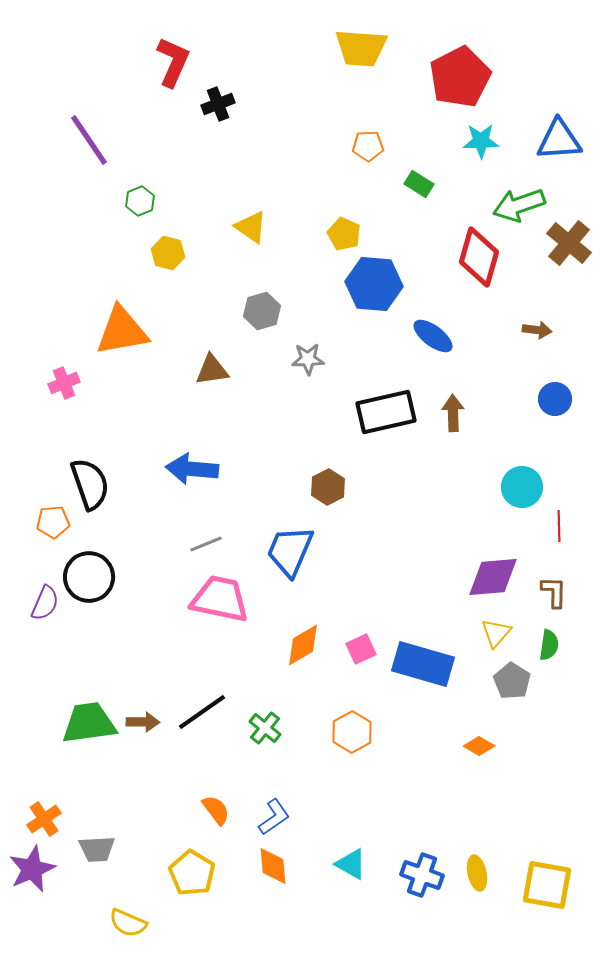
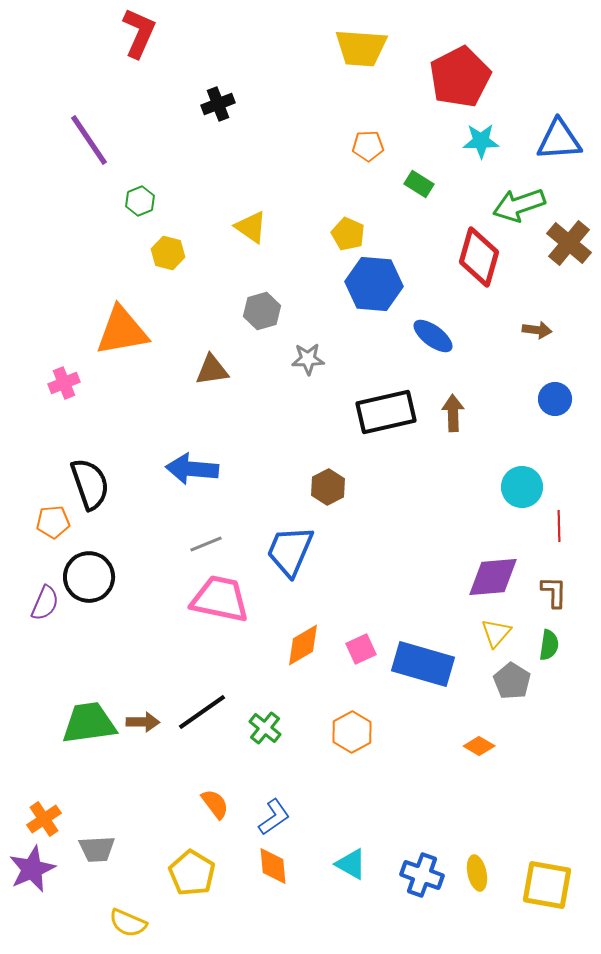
red L-shape at (173, 62): moved 34 px left, 29 px up
yellow pentagon at (344, 234): moved 4 px right
orange semicircle at (216, 810): moved 1 px left, 6 px up
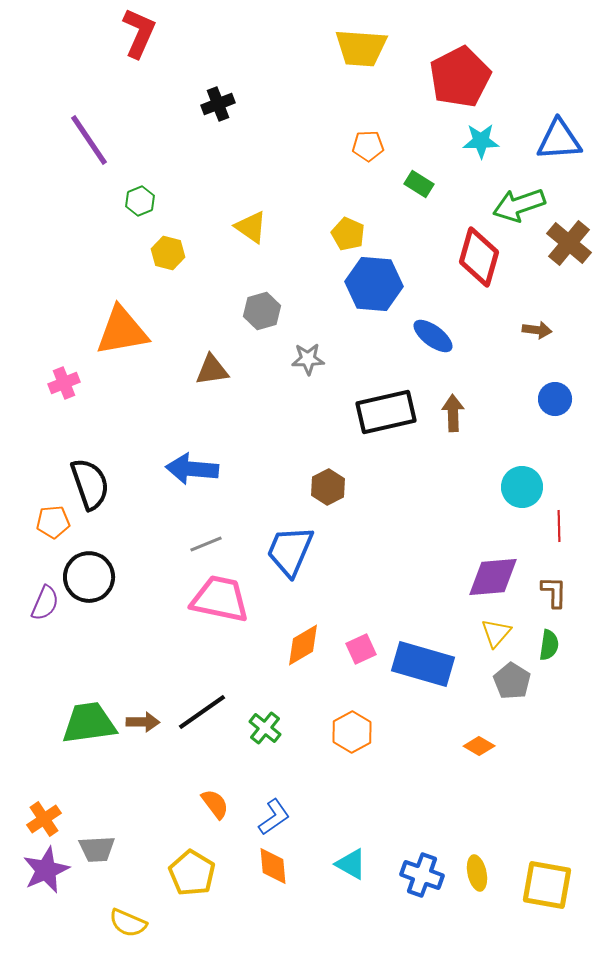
purple star at (32, 869): moved 14 px right, 1 px down
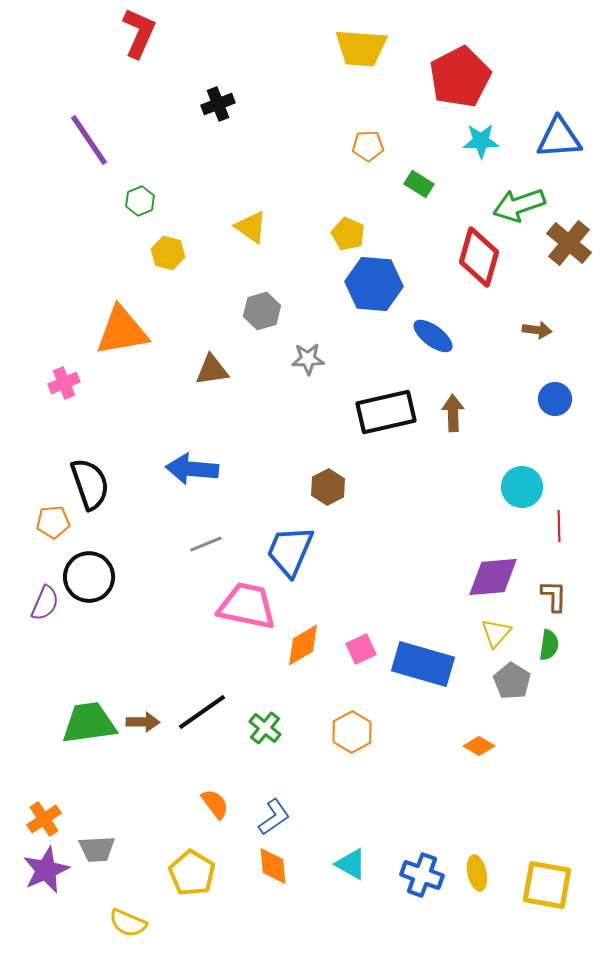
blue triangle at (559, 140): moved 2 px up
brown L-shape at (554, 592): moved 4 px down
pink trapezoid at (220, 599): moved 27 px right, 7 px down
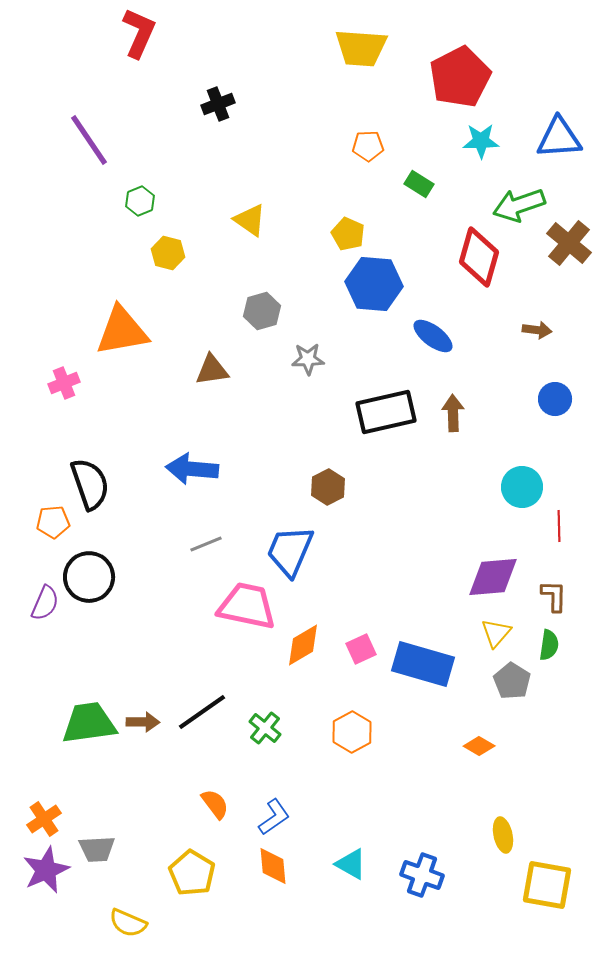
yellow triangle at (251, 227): moved 1 px left, 7 px up
yellow ellipse at (477, 873): moved 26 px right, 38 px up
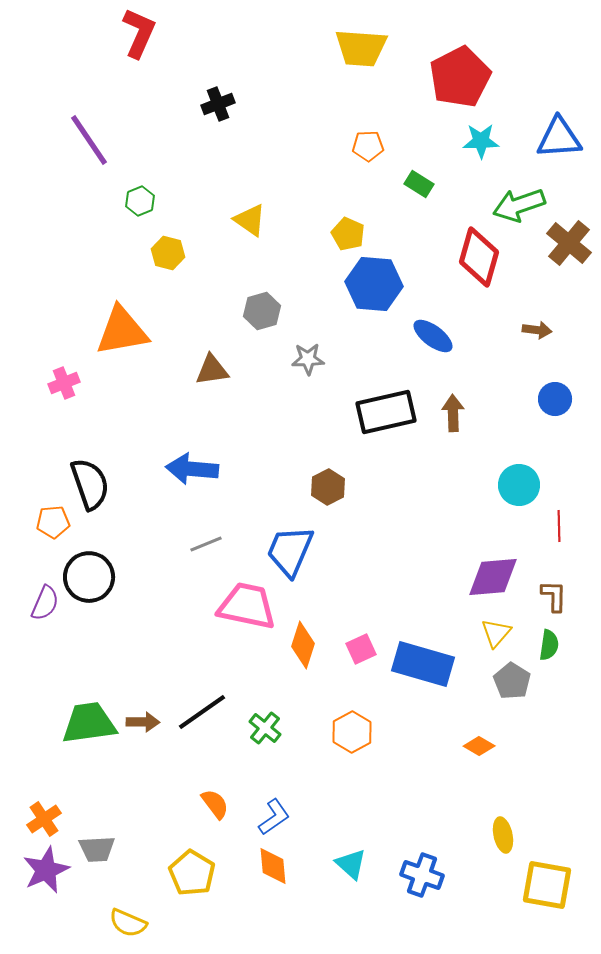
cyan circle at (522, 487): moved 3 px left, 2 px up
orange diamond at (303, 645): rotated 42 degrees counterclockwise
cyan triangle at (351, 864): rotated 12 degrees clockwise
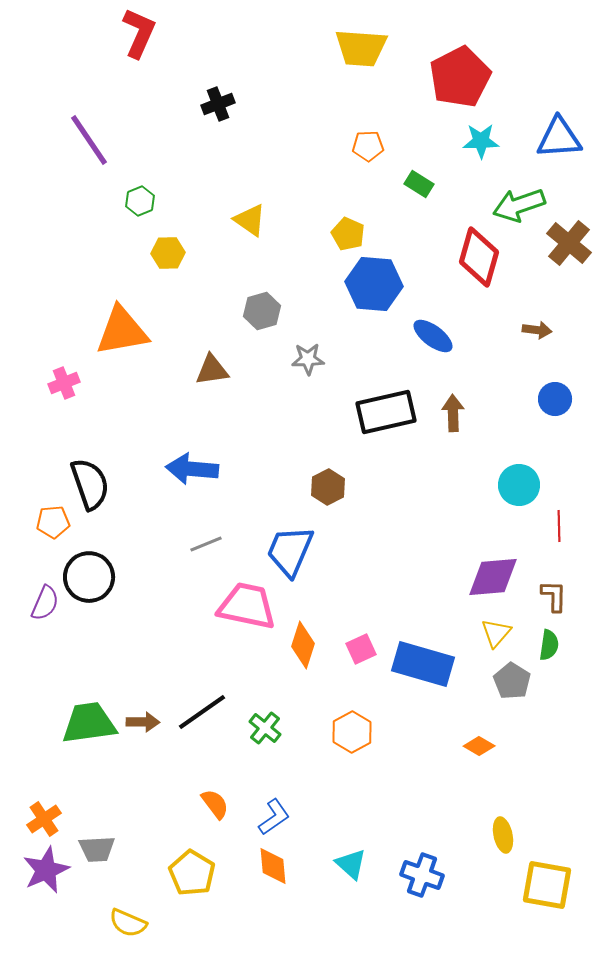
yellow hexagon at (168, 253): rotated 16 degrees counterclockwise
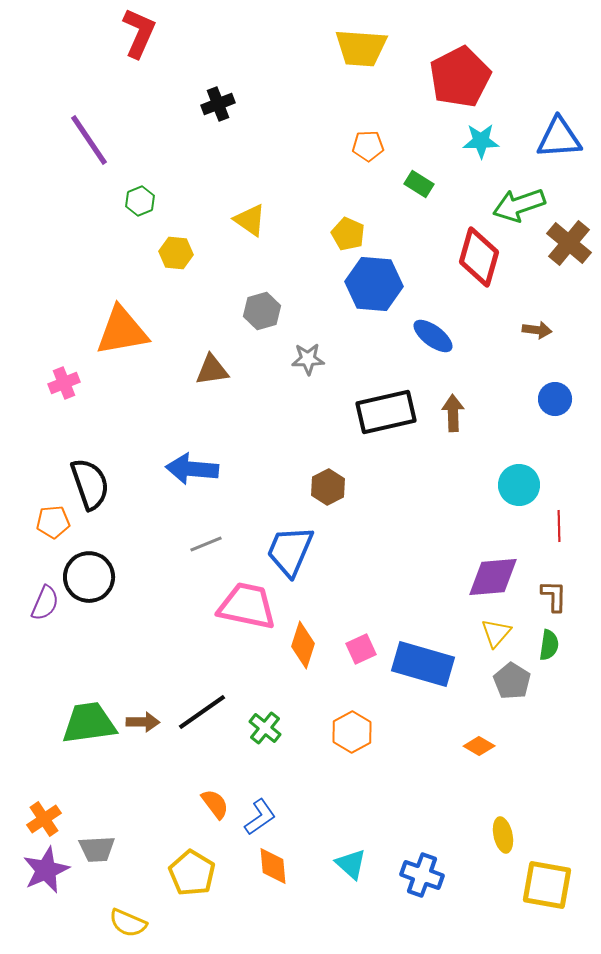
yellow hexagon at (168, 253): moved 8 px right; rotated 8 degrees clockwise
blue L-shape at (274, 817): moved 14 px left
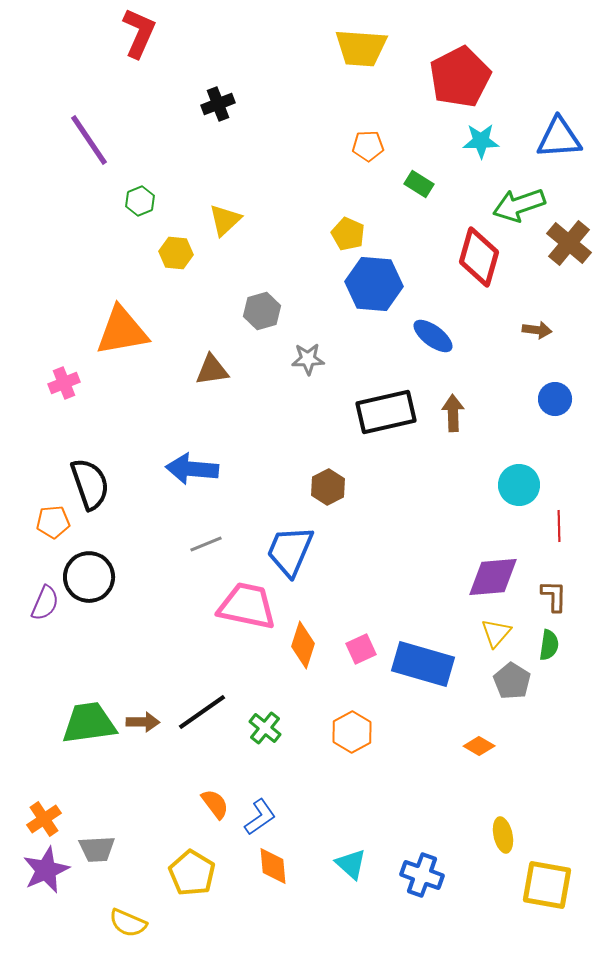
yellow triangle at (250, 220): moved 25 px left; rotated 42 degrees clockwise
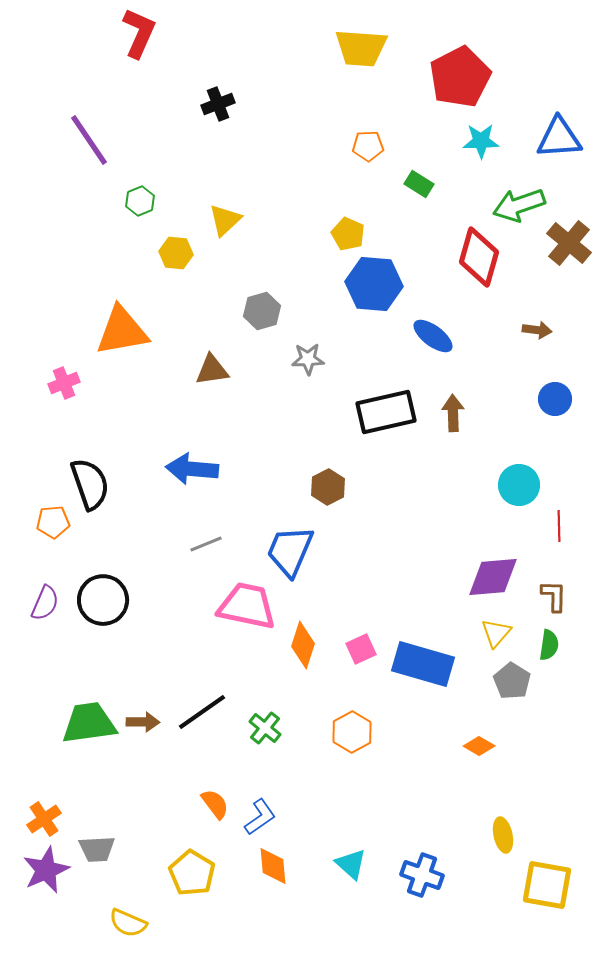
black circle at (89, 577): moved 14 px right, 23 px down
